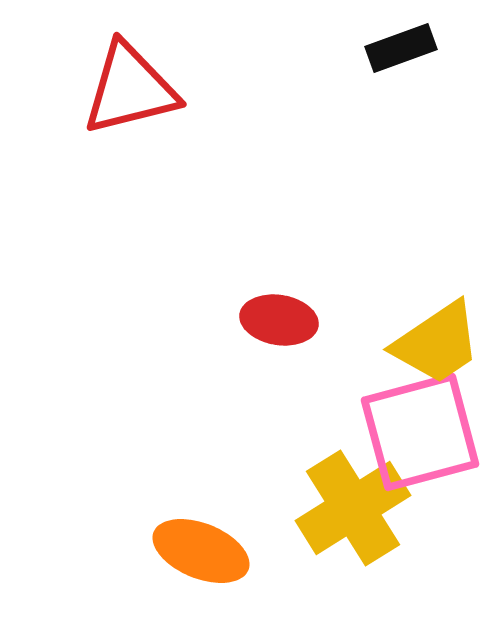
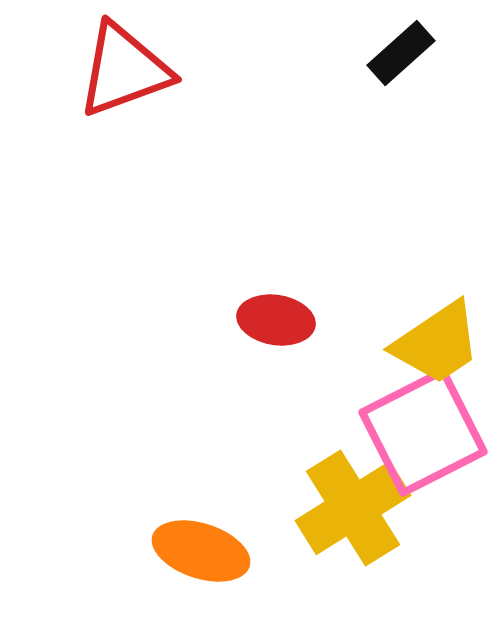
black rectangle: moved 5 px down; rotated 22 degrees counterclockwise
red triangle: moved 6 px left, 19 px up; rotated 6 degrees counterclockwise
red ellipse: moved 3 px left
pink square: moved 3 px right; rotated 12 degrees counterclockwise
orange ellipse: rotated 4 degrees counterclockwise
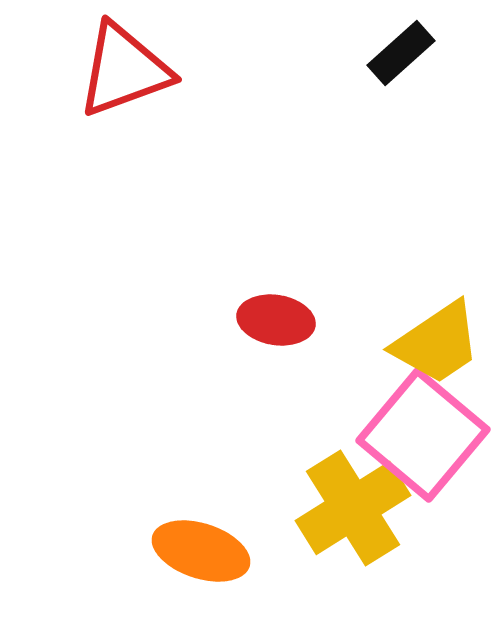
pink square: moved 3 px down; rotated 23 degrees counterclockwise
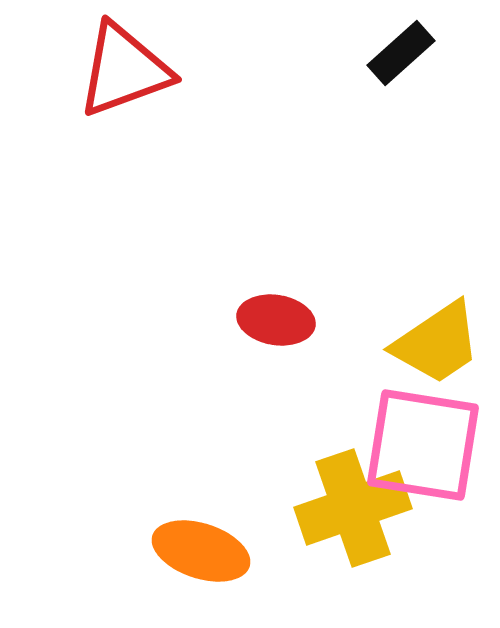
pink square: moved 10 px down; rotated 31 degrees counterclockwise
yellow cross: rotated 13 degrees clockwise
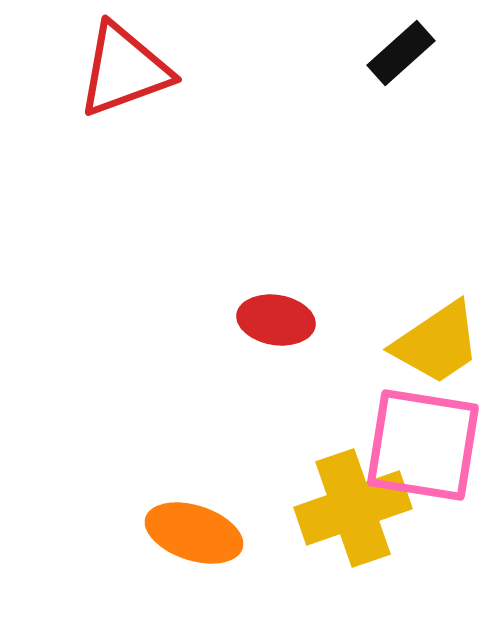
orange ellipse: moved 7 px left, 18 px up
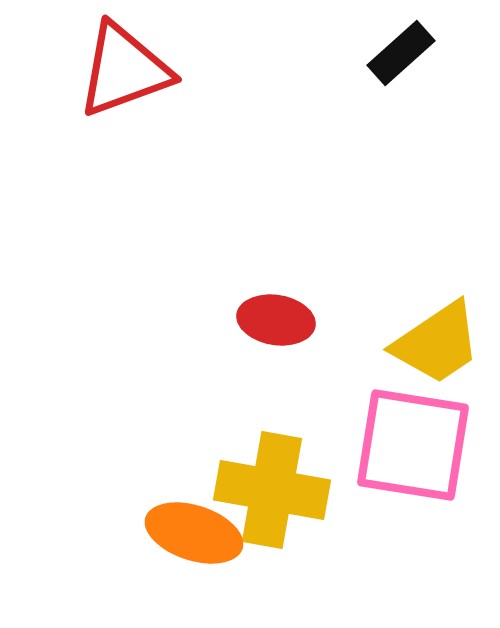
pink square: moved 10 px left
yellow cross: moved 81 px left, 18 px up; rotated 29 degrees clockwise
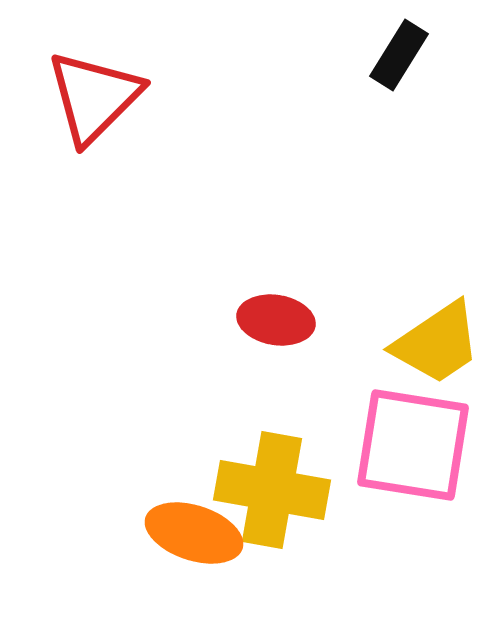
black rectangle: moved 2 px left, 2 px down; rotated 16 degrees counterclockwise
red triangle: moved 30 px left, 27 px down; rotated 25 degrees counterclockwise
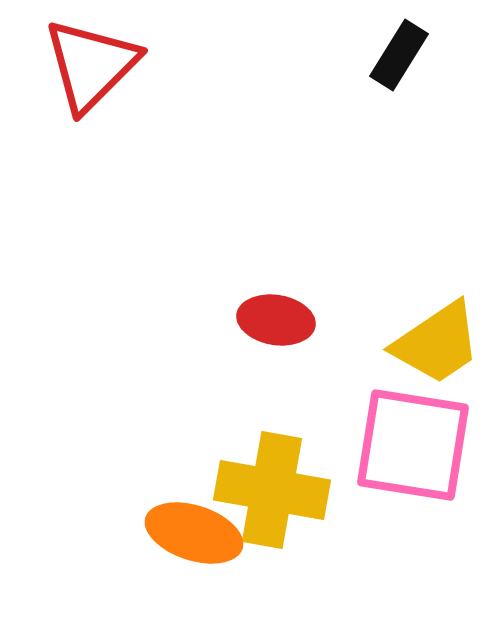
red triangle: moved 3 px left, 32 px up
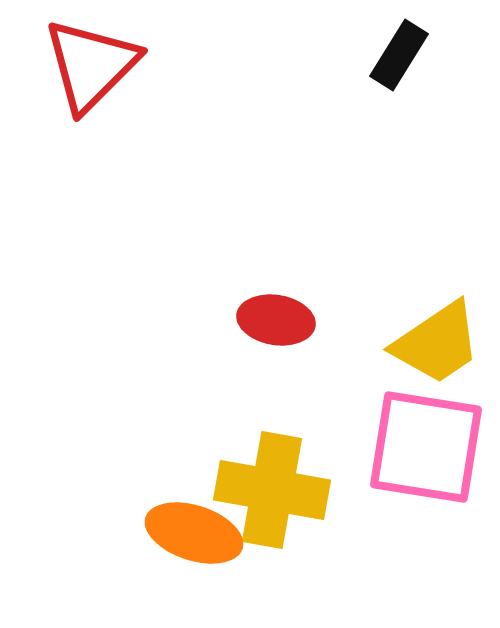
pink square: moved 13 px right, 2 px down
